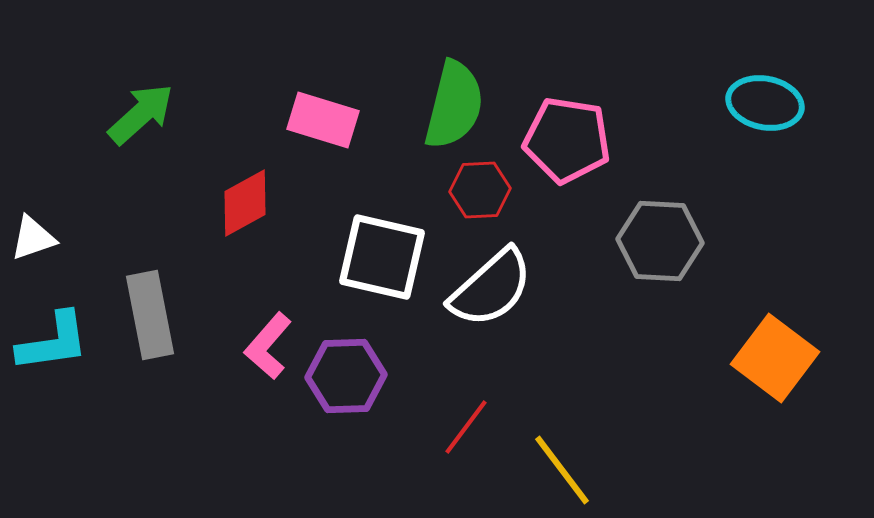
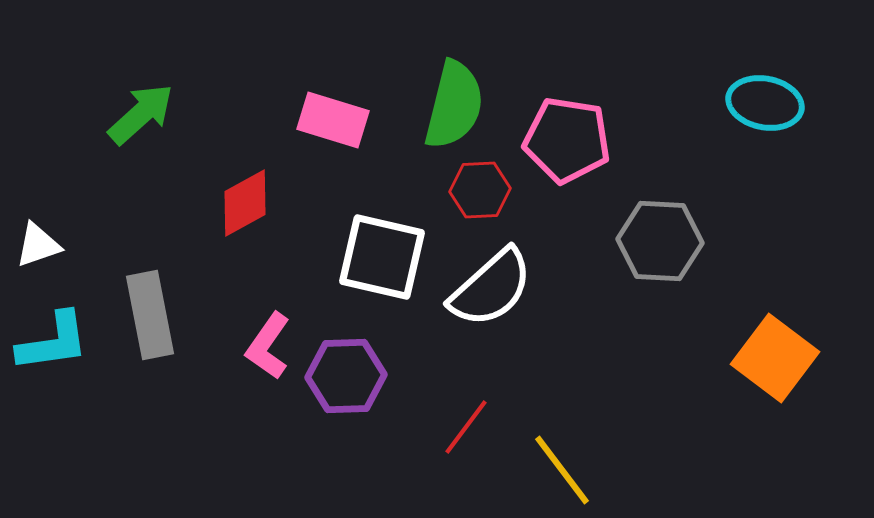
pink rectangle: moved 10 px right
white triangle: moved 5 px right, 7 px down
pink L-shape: rotated 6 degrees counterclockwise
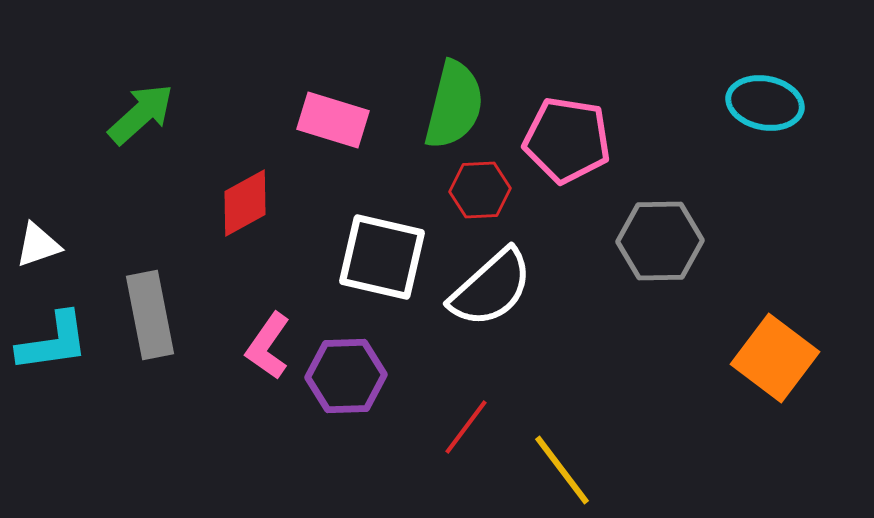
gray hexagon: rotated 4 degrees counterclockwise
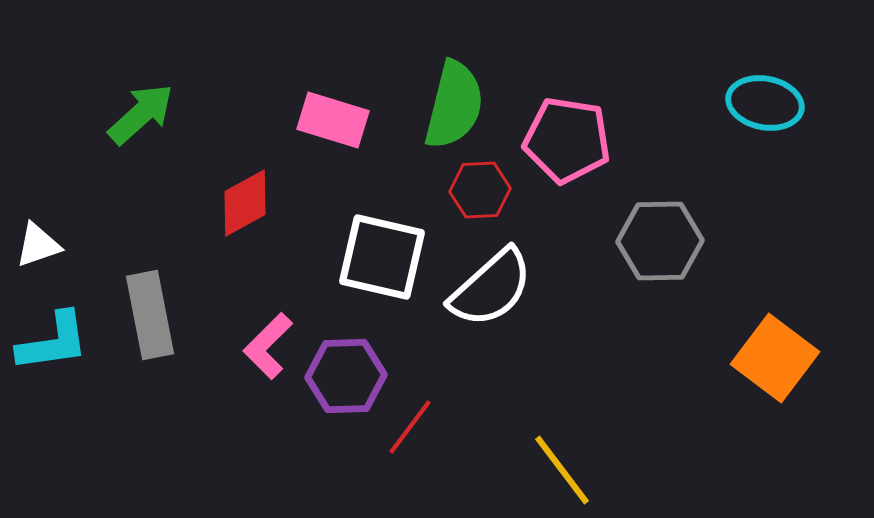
pink L-shape: rotated 10 degrees clockwise
red line: moved 56 px left
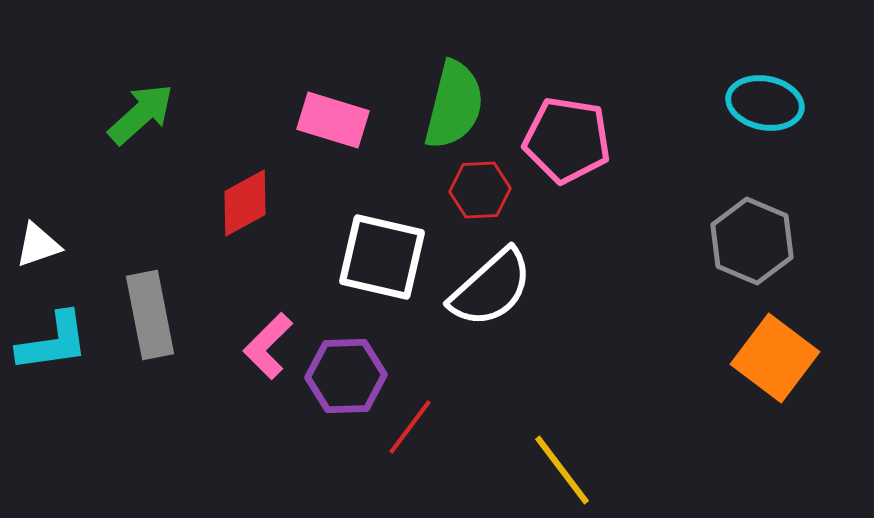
gray hexagon: moved 92 px right; rotated 24 degrees clockwise
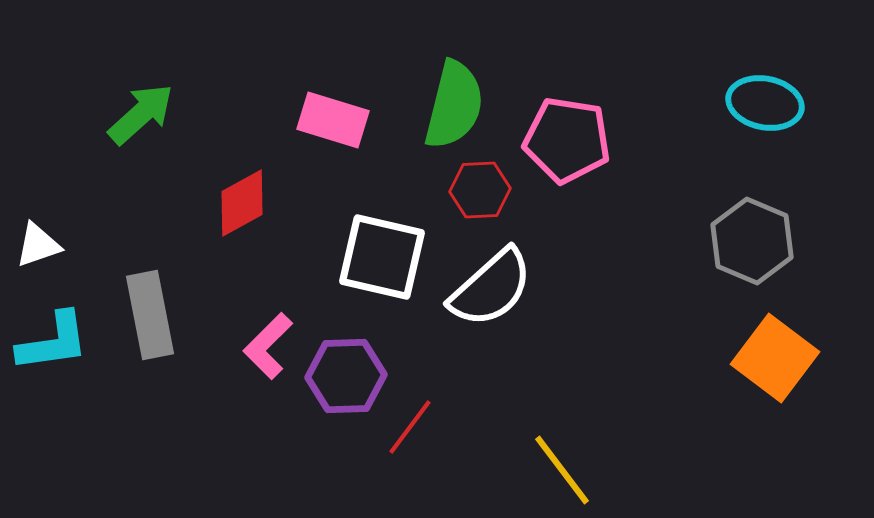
red diamond: moved 3 px left
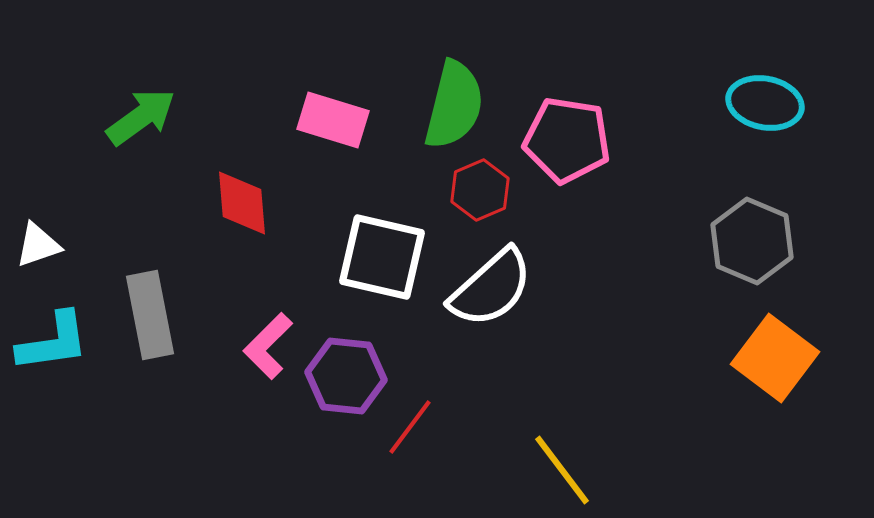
green arrow: moved 3 px down; rotated 6 degrees clockwise
red hexagon: rotated 20 degrees counterclockwise
red diamond: rotated 66 degrees counterclockwise
purple hexagon: rotated 8 degrees clockwise
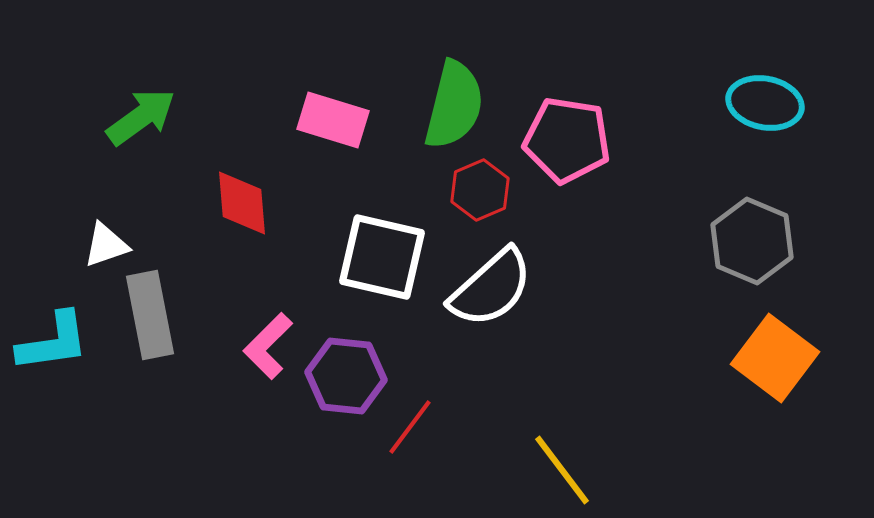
white triangle: moved 68 px right
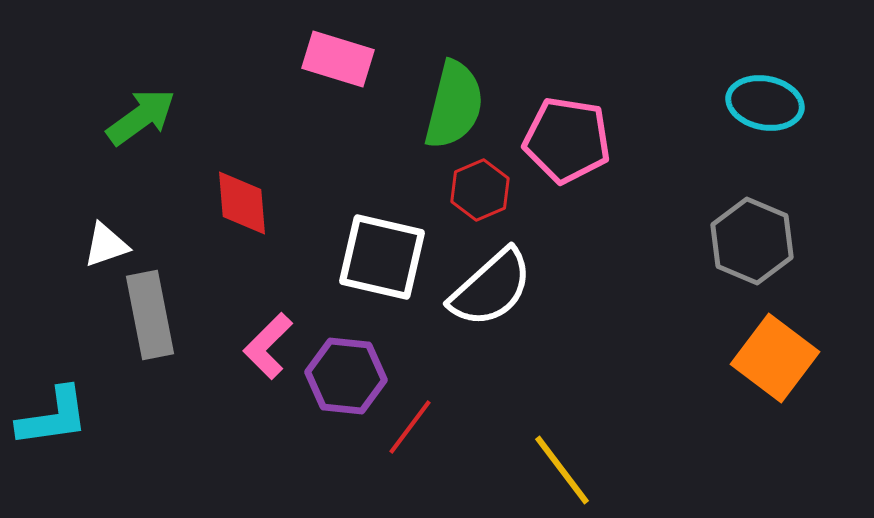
pink rectangle: moved 5 px right, 61 px up
cyan L-shape: moved 75 px down
